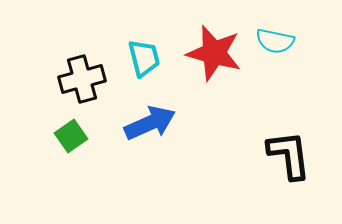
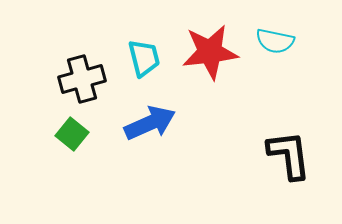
red star: moved 4 px left, 1 px up; rotated 22 degrees counterclockwise
green square: moved 1 px right, 2 px up; rotated 16 degrees counterclockwise
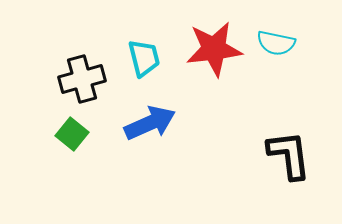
cyan semicircle: moved 1 px right, 2 px down
red star: moved 4 px right, 3 px up
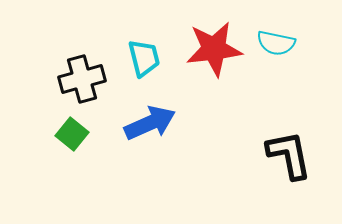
black L-shape: rotated 4 degrees counterclockwise
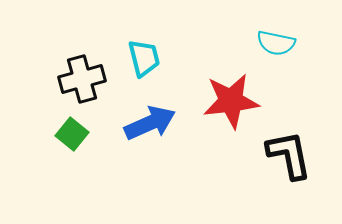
red star: moved 17 px right, 52 px down
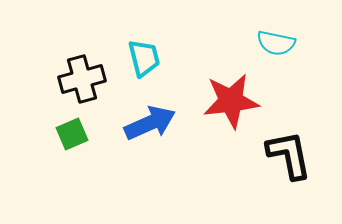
green square: rotated 28 degrees clockwise
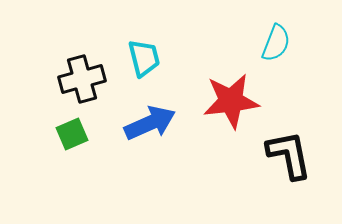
cyan semicircle: rotated 81 degrees counterclockwise
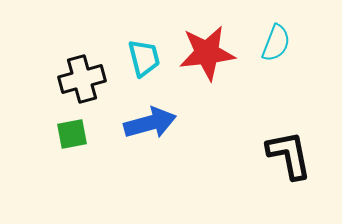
red star: moved 24 px left, 48 px up
blue arrow: rotated 9 degrees clockwise
green square: rotated 12 degrees clockwise
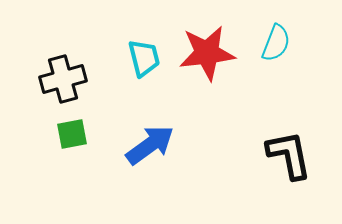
black cross: moved 19 px left
blue arrow: moved 22 px down; rotated 21 degrees counterclockwise
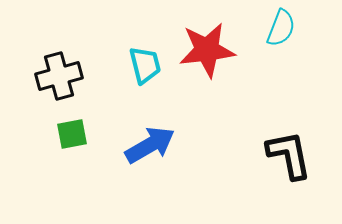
cyan semicircle: moved 5 px right, 15 px up
red star: moved 3 px up
cyan trapezoid: moved 1 px right, 7 px down
black cross: moved 4 px left, 3 px up
blue arrow: rotated 6 degrees clockwise
